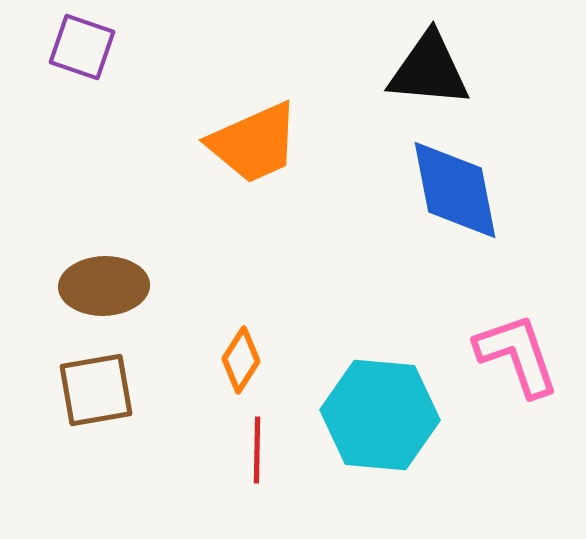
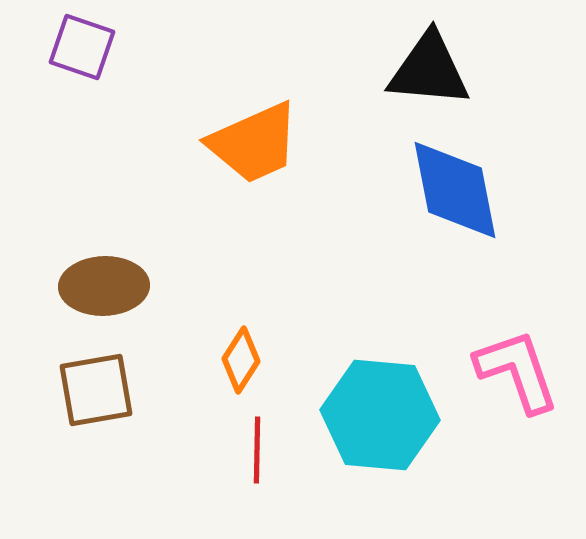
pink L-shape: moved 16 px down
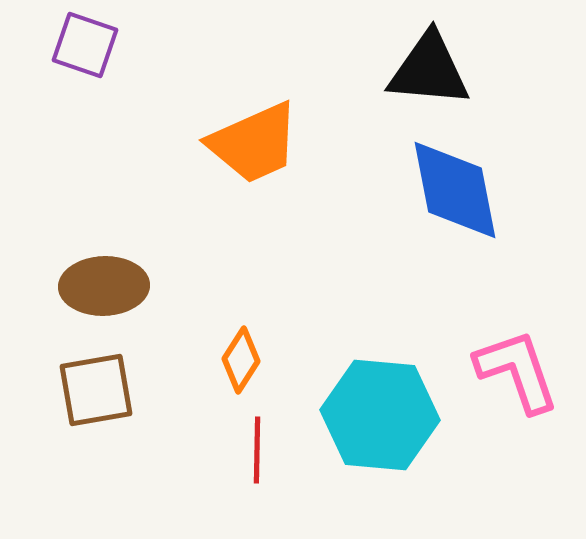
purple square: moved 3 px right, 2 px up
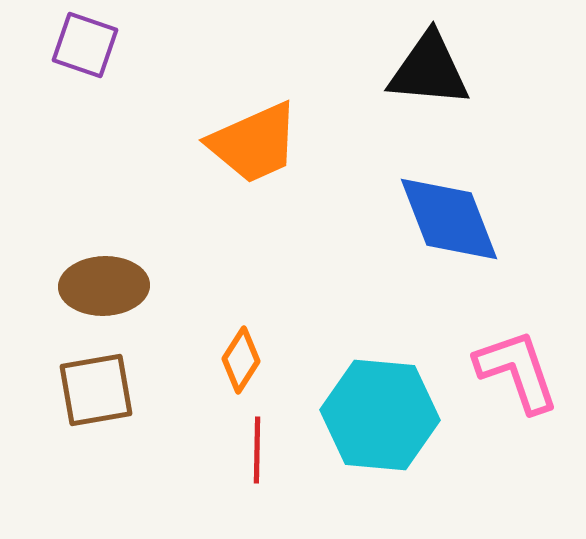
blue diamond: moved 6 px left, 29 px down; rotated 10 degrees counterclockwise
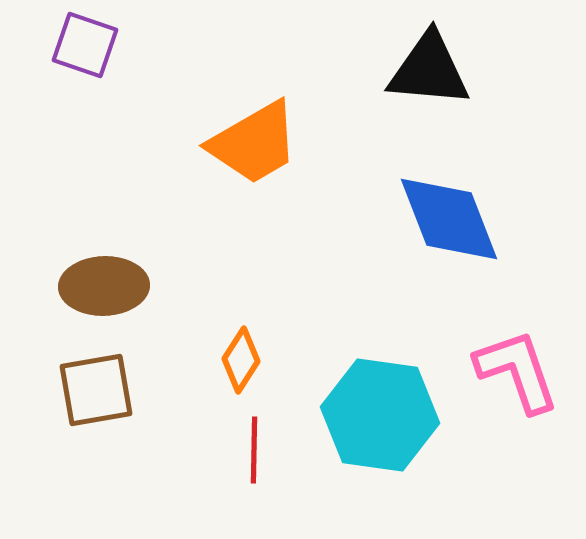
orange trapezoid: rotated 6 degrees counterclockwise
cyan hexagon: rotated 3 degrees clockwise
red line: moved 3 px left
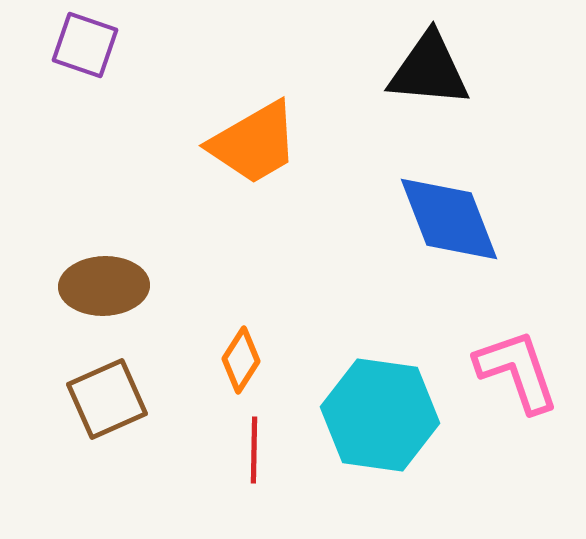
brown square: moved 11 px right, 9 px down; rotated 14 degrees counterclockwise
